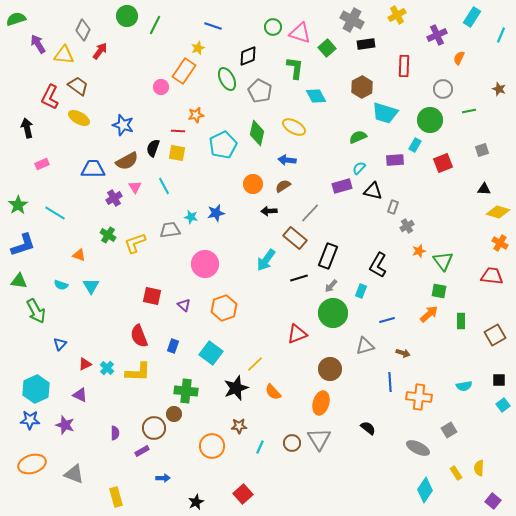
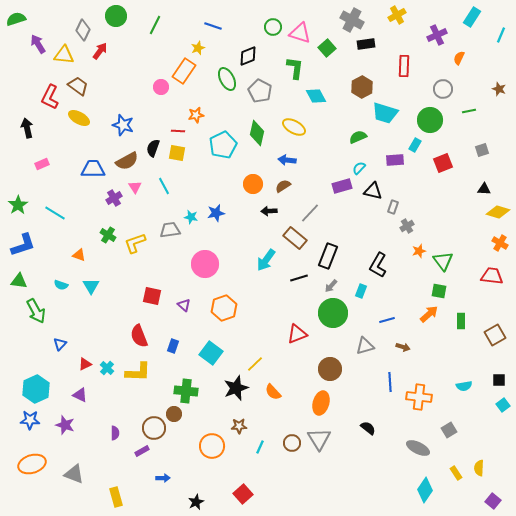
green circle at (127, 16): moved 11 px left
brown arrow at (403, 353): moved 6 px up
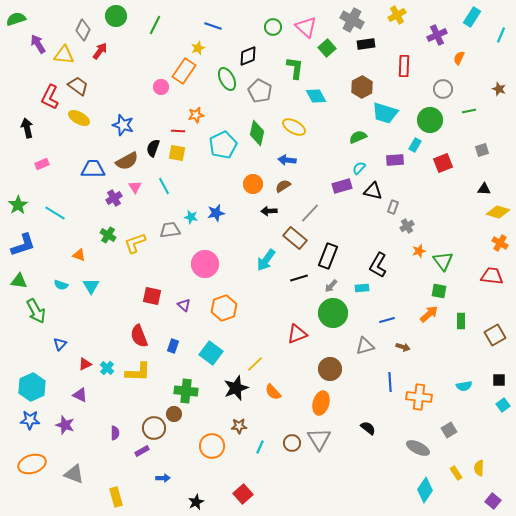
pink triangle at (300, 33): moved 6 px right, 6 px up; rotated 25 degrees clockwise
cyan rectangle at (361, 291): moved 1 px right, 3 px up; rotated 64 degrees clockwise
cyan hexagon at (36, 389): moved 4 px left, 2 px up
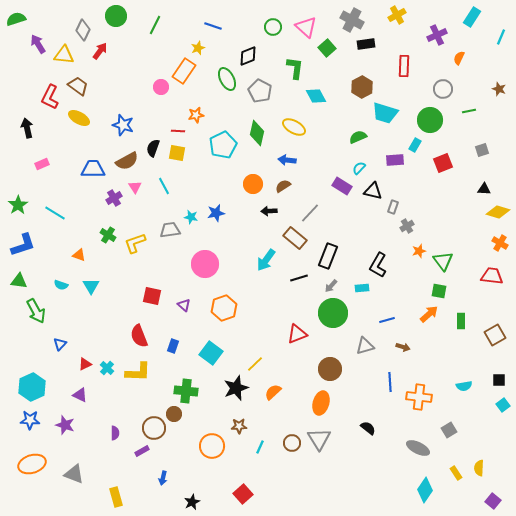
cyan line at (501, 35): moved 2 px down
purple rectangle at (342, 186): rotated 48 degrees clockwise
orange semicircle at (273, 392): rotated 90 degrees clockwise
blue arrow at (163, 478): rotated 104 degrees clockwise
black star at (196, 502): moved 4 px left
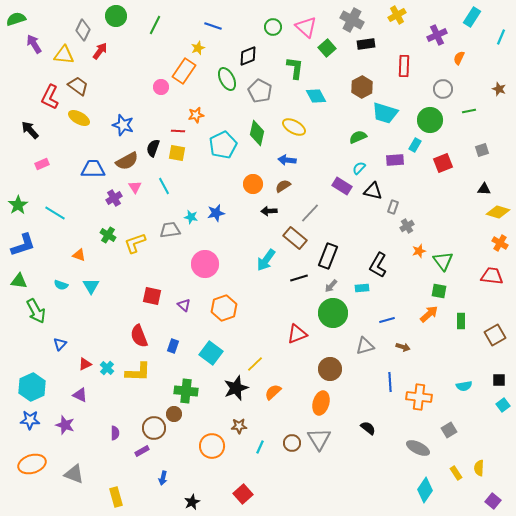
purple arrow at (38, 44): moved 4 px left
black arrow at (27, 128): moved 3 px right, 2 px down; rotated 30 degrees counterclockwise
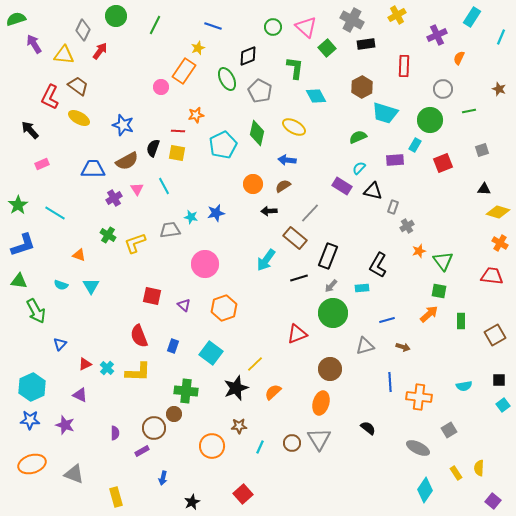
pink triangle at (135, 187): moved 2 px right, 2 px down
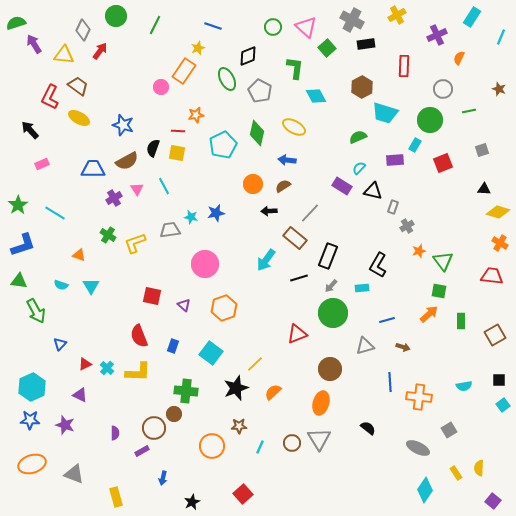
green semicircle at (16, 19): moved 4 px down
